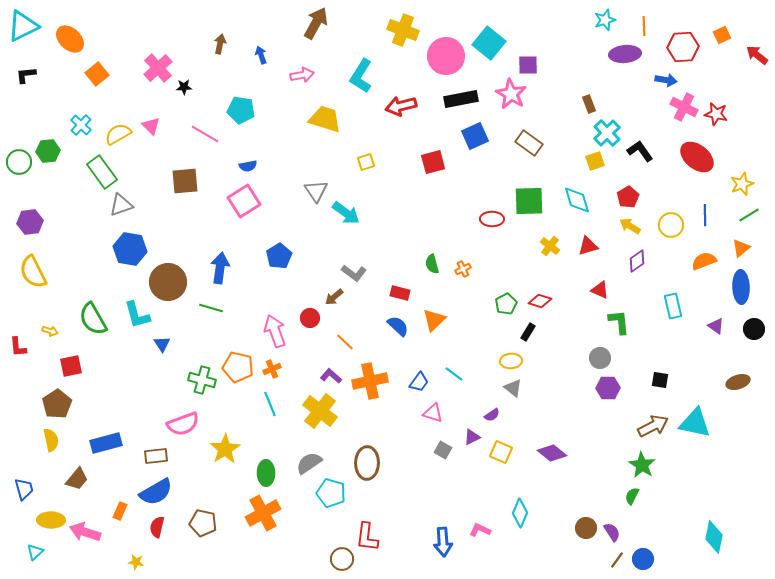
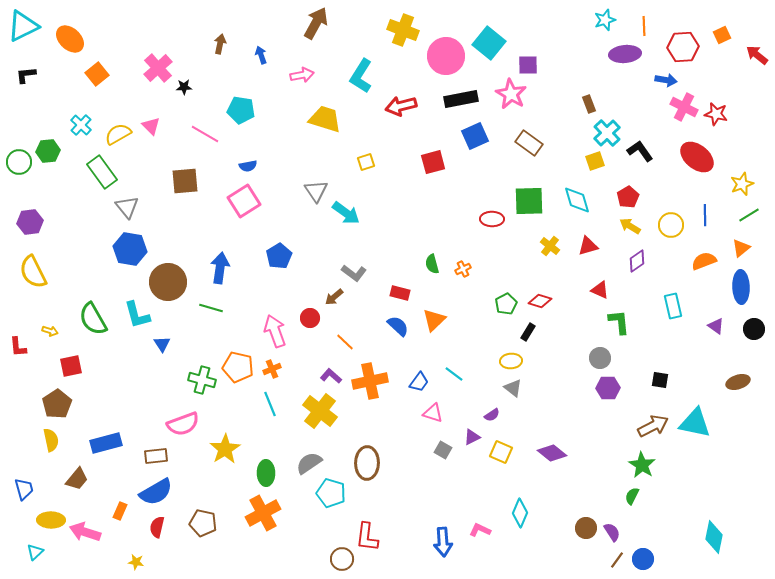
gray triangle at (121, 205): moved 6 px right, 2 px down; rotated 50 degrees counterclockwise
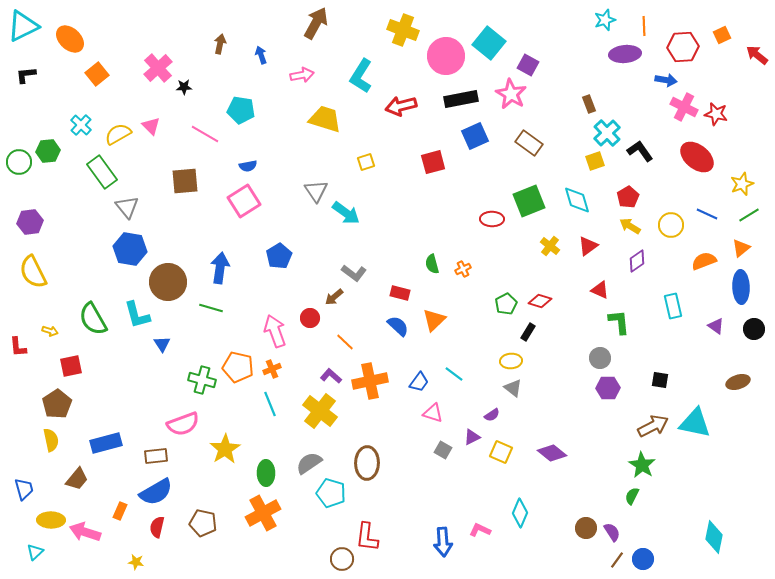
purple square at (528, 65): rotated 30 degrees clockwise
green square at (529, 201): rotated 20 degrees counterclockwise
blue line at (705, 215): moved 2 px right, 1 px up; rotated 65 degrees counterclockwise
red triangle at (588, 246): rotated 20 degrees counterclockwise
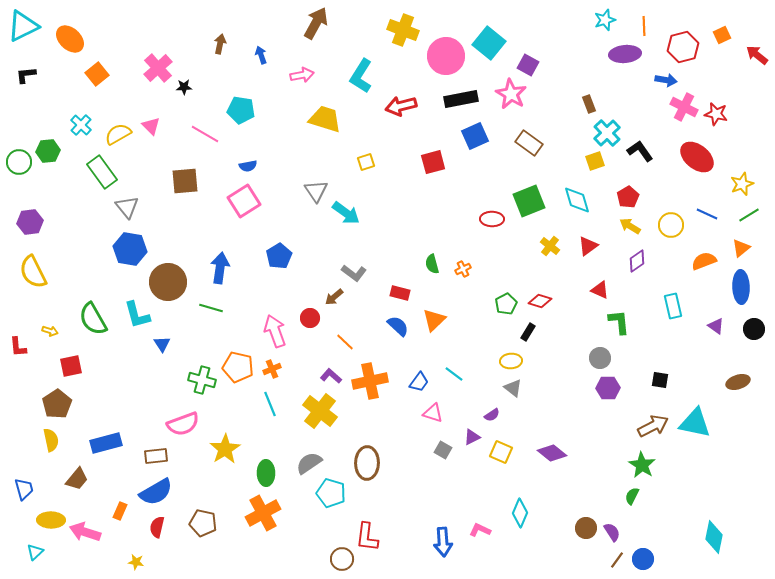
red hexagon at (683, 47): rotated 12 degrees counterclockwise
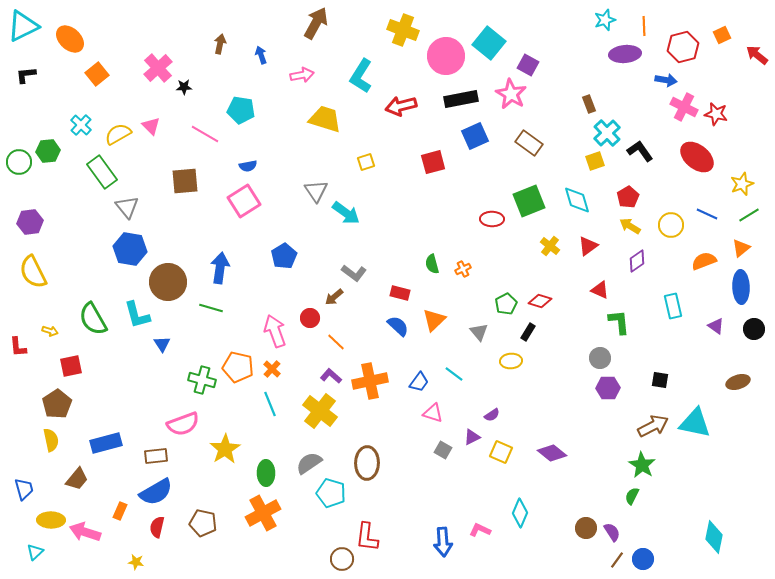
blue pentagon at (279, 256): moved 5 px right
orange line at (345, 342): moved 9 px left
orange cross at (272, 369): rotated 24 degrees counterclockwise
gray triangle at (513, 388): moved 34 px left, 56 px up; rotated 12 degrees clockwise
